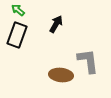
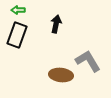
green arrow: rotated 40 degrees counterclockwise
black arrow: rotated 18 degrees counterclockwise
gray L-shape: rotated 24 degrees counterclockwise
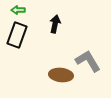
black arrow: moved 1 px left
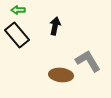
black arrow: moved 2 px down
black rectangle: rotated 60 degrees counterclockwise
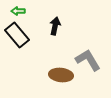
green arrow: moved 1 px down
gray L-shape: moved 1 px up
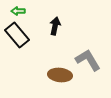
brown ellipse: moved 1 px left
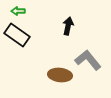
black arrow: moved 13 px right
black rectangle: rotated 15 degrees counterclockwise
gray L-shape: rotated 8 degrees counterclockwise
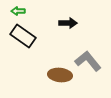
black arrow: moved 3 px up; rotated 78 degrees clockwise
black rectangle: moved 6 px right, 1 px down
gray L-shape: moved 1 px down
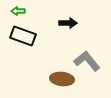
black rectangle: rotated 15 degrees counterclockwise
gray L-shape: moved 1 px left
brown ellipse: moved 2 px right, 4 px down
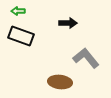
black rectangle: moved 2 px left
gray L-shape: moved 1 px left, 3 px up
brown ellipse: moved 2 px left, 3 px down
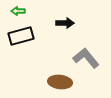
black arrow: moved 3 px left
black rectangle: rotated 35 degrees counterclockwise
